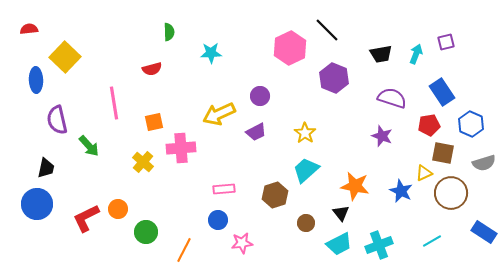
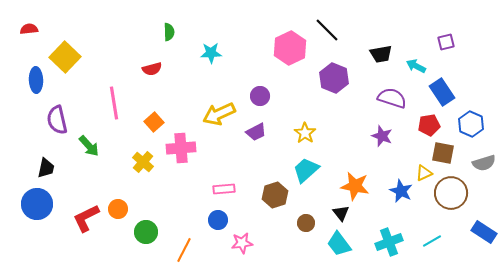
cyan arrow at (416, 54): moved 12 px down; rotated 84 degrees counterclockwise
orange square at (154, 122): rotated 30 degrees counterclockwise
cyan trapezoid at (339, 244): rotated 80 degrees clockwise
cyan cross at (379, 245): moved 10 px right, 3 px up
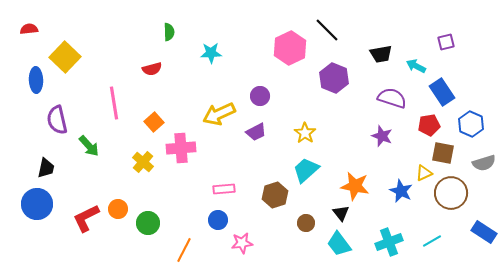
green circle at (146, 232): moved 2 px right, 9 px up
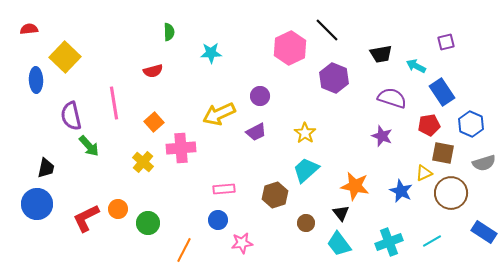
red semicircle at (152, 69): moved 1 px right, 2 px down
purple semicircle at (57, 120): moved 14 px right, 4 px up
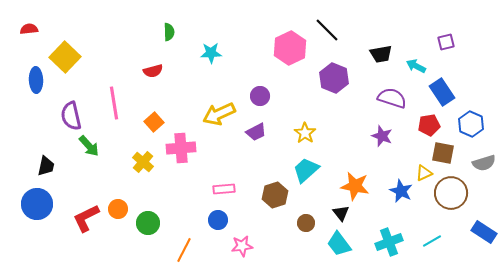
black trapezoid at (46, 168): moved 2 px up
pink star at (242, 243): moved 3 px down
